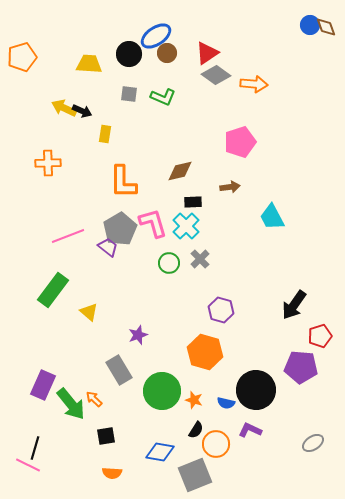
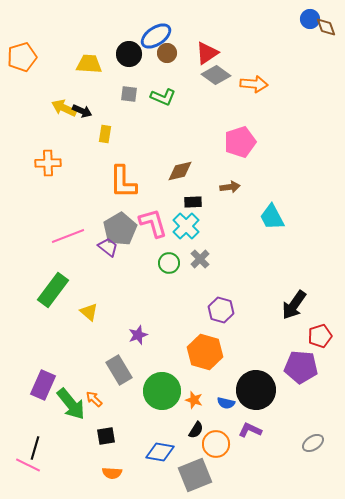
blue circle at (310, 25): moved 6 px up
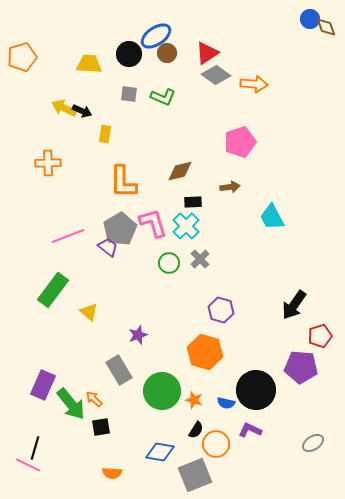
black square at (106, 436): moved 5 px left, 9 px up
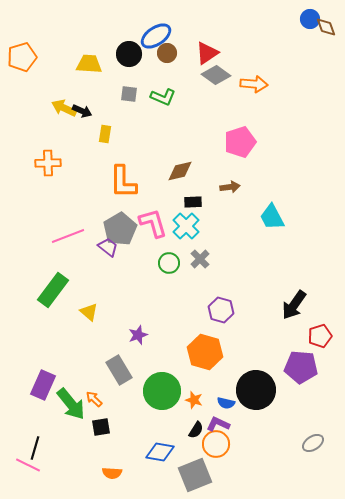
purple L-shape at (250, 430): moved 32 px left, 6 px up
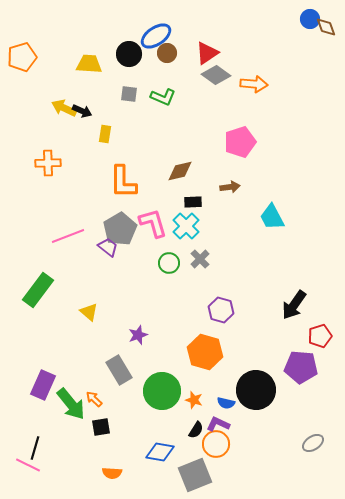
green rectangle at (53, 290): moved 15 px left
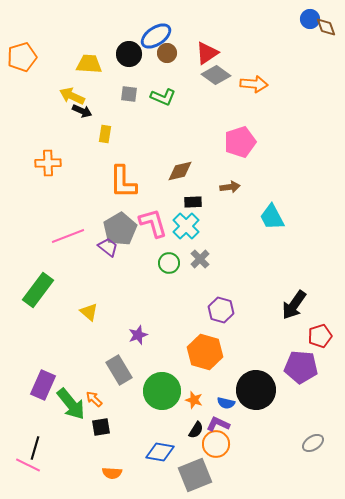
yellow arrow at (64, 108): moved 8 px right, 12 px up
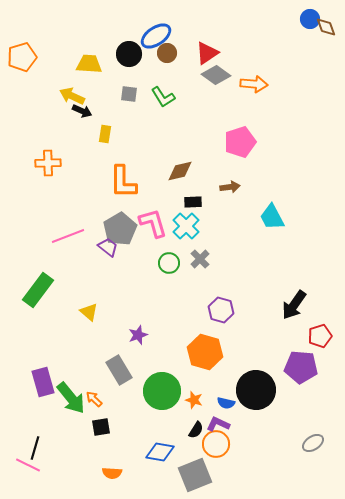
green L-shape at (163, 97): rotated 35 degrees clockwise
purple rectangle at (43, 385): moved 3 px up; rotated 40 degrees counterclockwise
green arrow at (71, 404): moved 6 px up
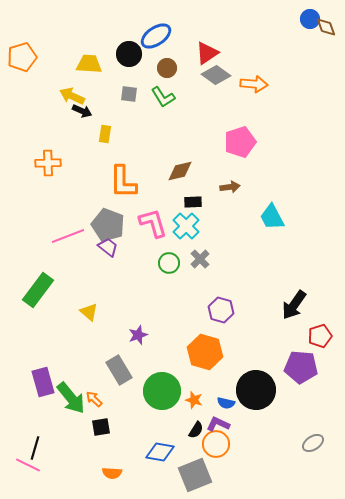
brown circle at (167, 53): moved 15 px down
gray pentagon at (120, 229): moved 12 px left, 4 px up; rotated 20 degrees counterclockwise
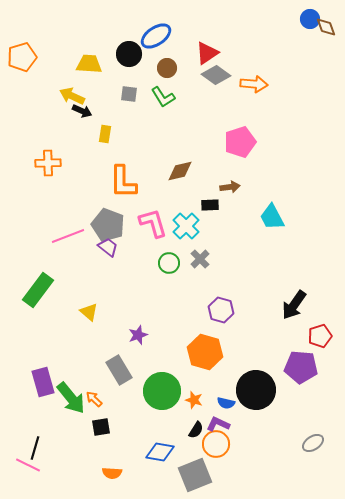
black rectangle at (193, 202): moved 17 px right, 3 px down
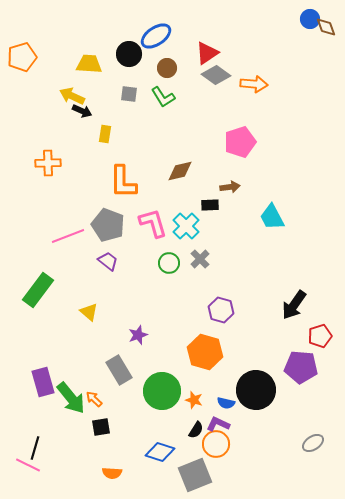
purple trapezoid at (108, 247): moved 14 px down
blue diamond at (160, 452): rotated 8 degrees clockwise
